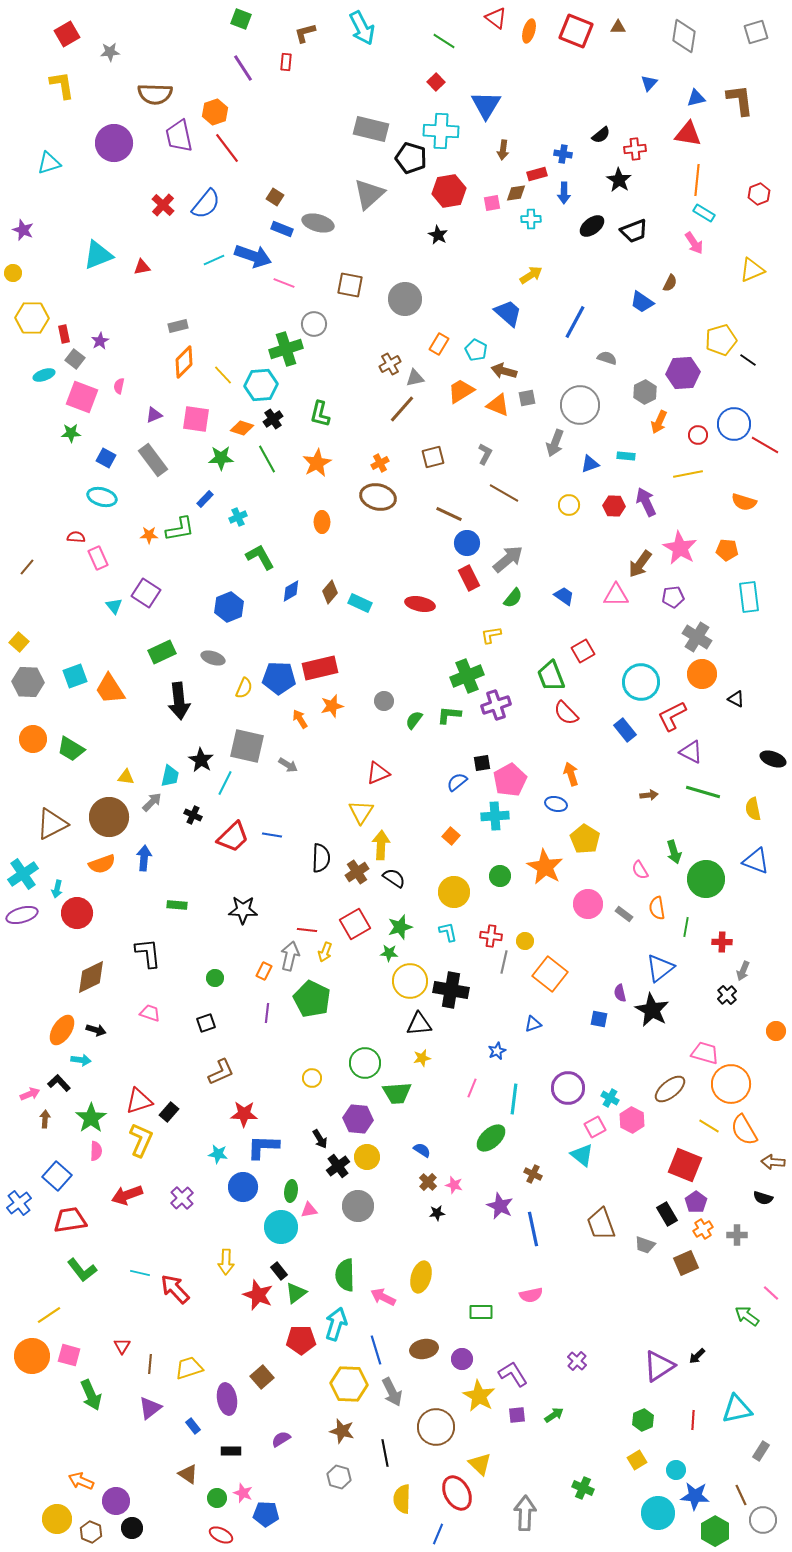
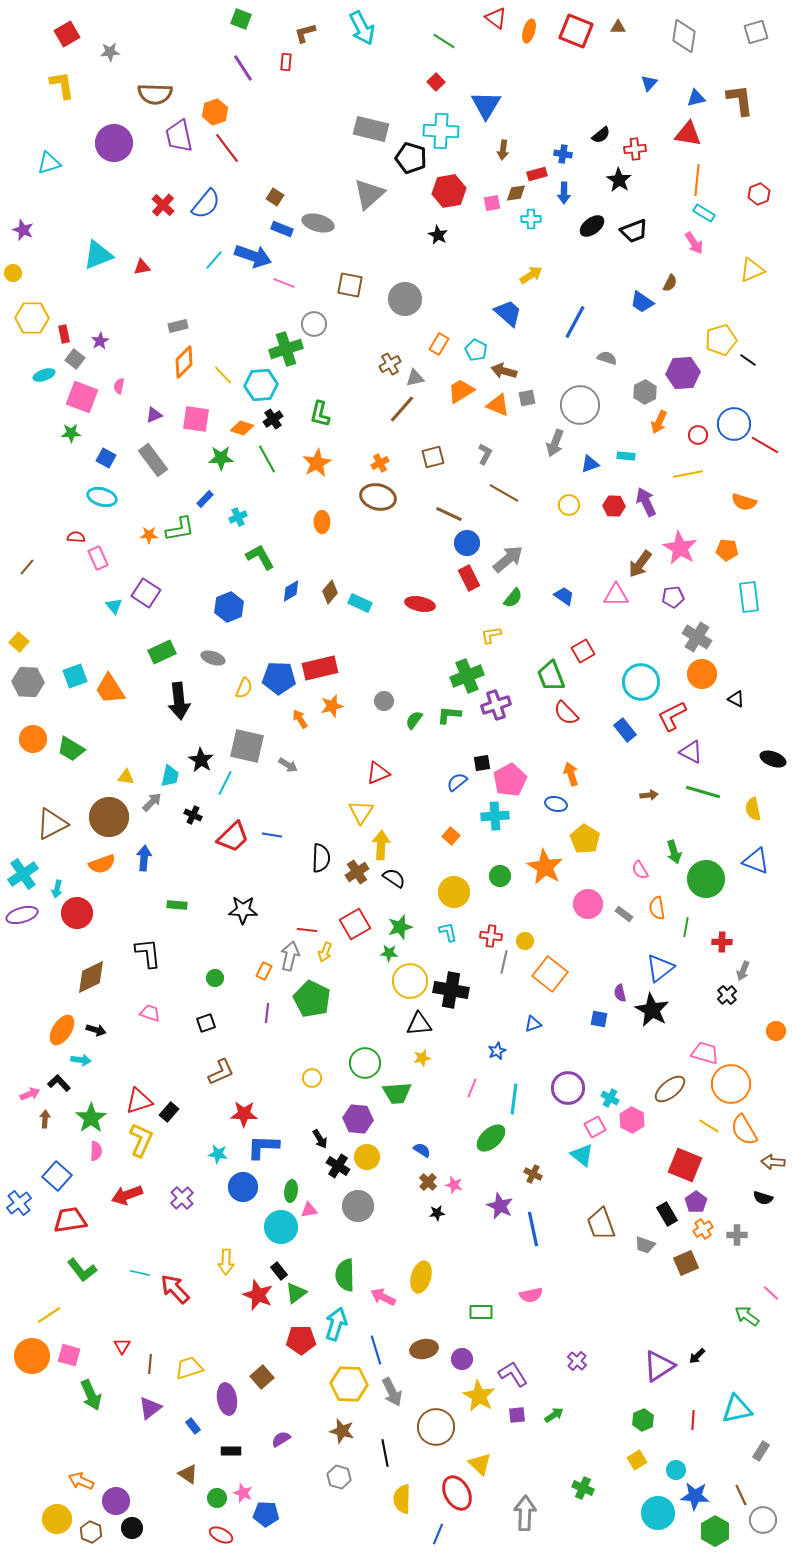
cyan line at (214, 260): rotated 25 degrees counterclockwise
black cross at (338, 1166): rotated 20 degrees counterclockwise
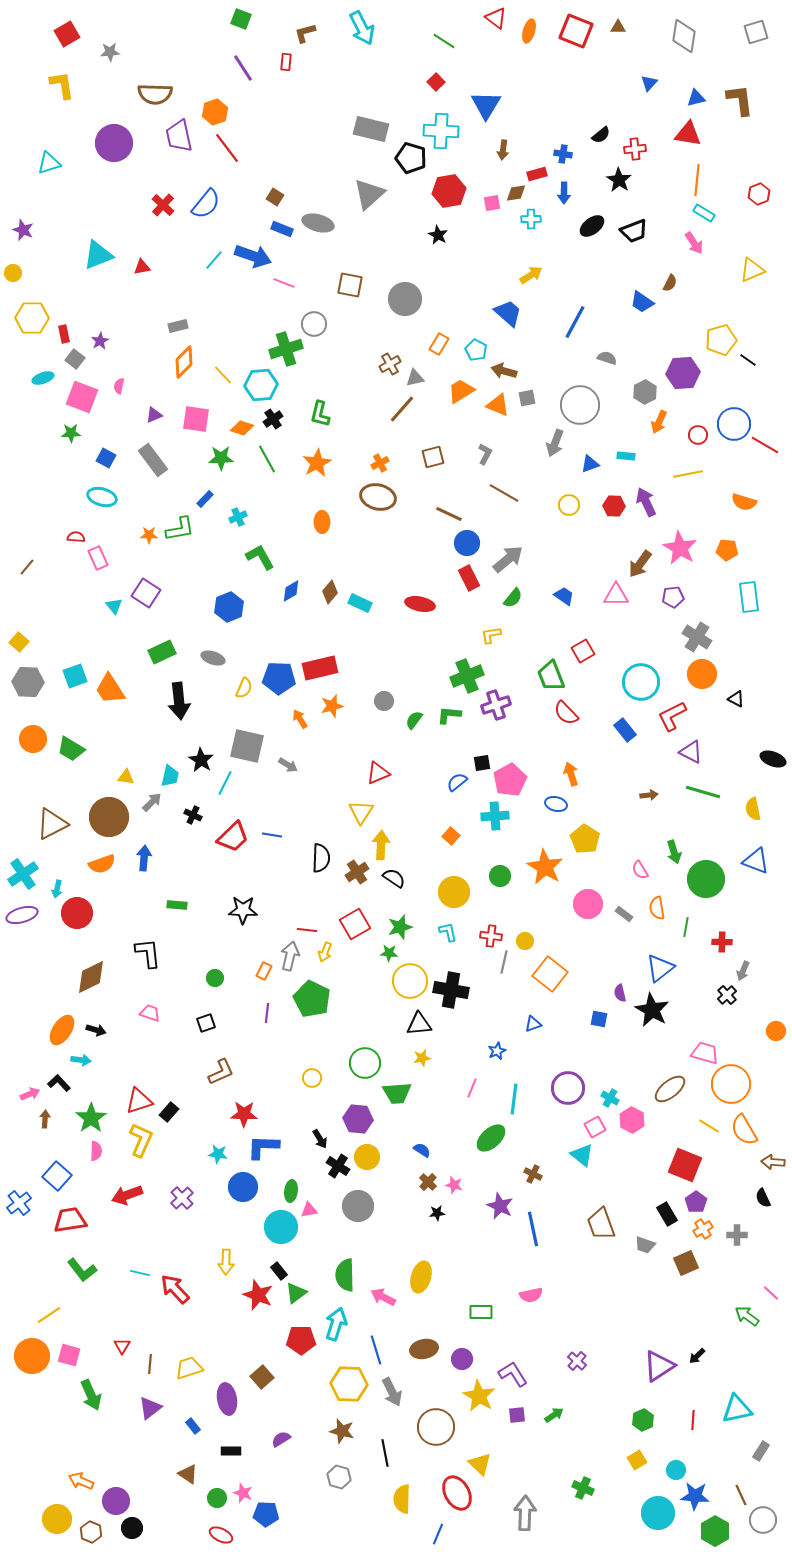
cyan ellipse at (44, 375): moved 1 px left, 3 px down
black semicircle at (763, 1198): rotated 48 degrees clockwise
